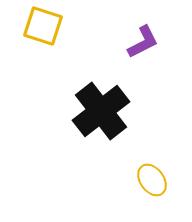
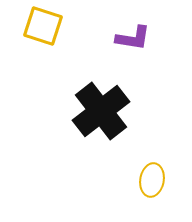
purple L-shape: moved 10 px left, 4 px up; rotated 36 degrees clockwise
yellow ellipse: rotated 44 degrees clockwise
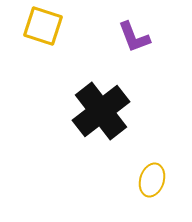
purple L-shape: moved 1 px right, 1 px up; rotated 60 degrees clockwise
yellow ellipse: rotated 8 degrees clockwise
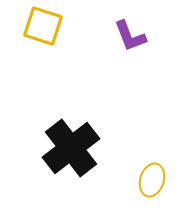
purple L-shape: moved 4 px left, 1 px up
black cross: moved 30 px left, 37 px down
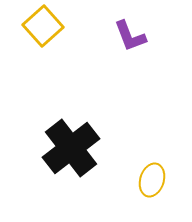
yellow square: rotated 30 degrees clockwise
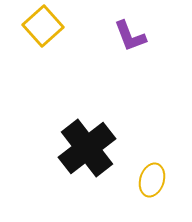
black cross: moved 16 px right
